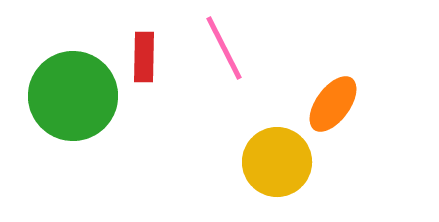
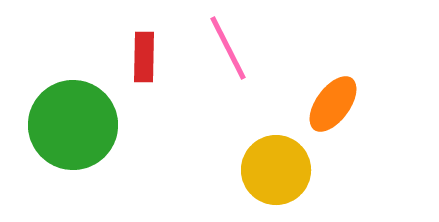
pink line: moved 4 px right
green circle: moved 29 px down
yellow circle: moved 1 px left, 8 px down
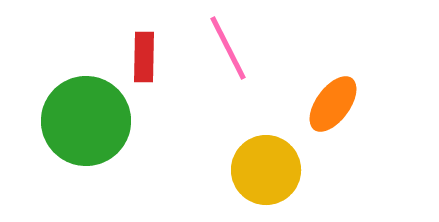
green circle: moved 13 px right, 4 px up
yellow circle: moved 10 px left
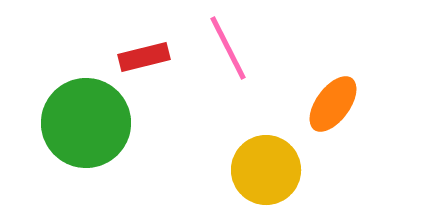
red rectangle: rotated 75 degrees clockwise
green circle: moved 2 px down
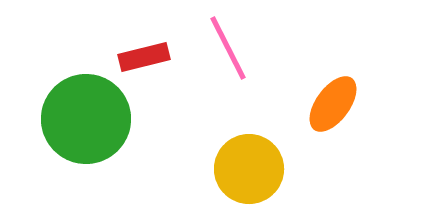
green circle: moved 4 px up
yellow circle: moved 17 px left, 1 px up
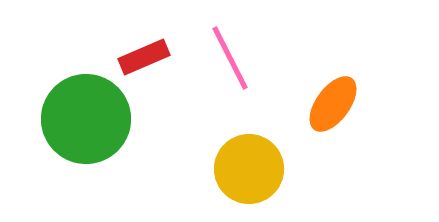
pink line: moved 2 px right, 10 px down
red rectangle: rotated 9 degrees counterclockwise
